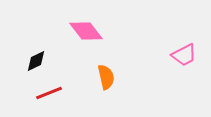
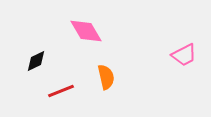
pink diamond: rotated 8 degrees clockwise
red line: moved 12 px right, 2 px up
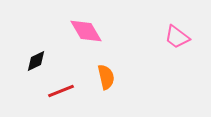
pink trapezoid: moved 7 px left, 18 px up; rotated 64 degrees clockwise
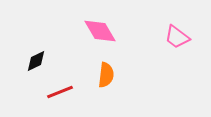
pink diamond: moved 14 px right
orange semicircle: moved 2 px up; rotated 20 degrees clockwise
red line: moved 1 px left, 1 px down
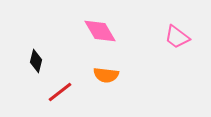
black diamond: rotated 50 degrees counterclockwise
orange semicircle: rotated 90 degrees clockwise
red line: rotated 16 degrees counterclockwise
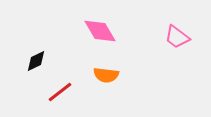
black diamond: rotated 50 degrees clockwise
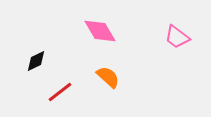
orange semicircle: moved 2 px right, 2 px down; rotated 145 degrees counterclockwise
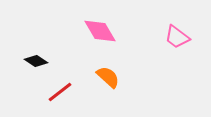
black diamond: rotated 60 degrees clockwise
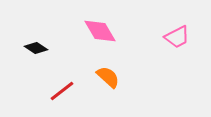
pink trapezoid: rotated 64 degrees counterclockwise
black diamond: moved 13 px up
red line: moved 2 px right, 1 px up
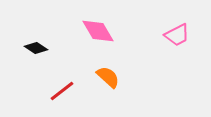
pink diamond: moved 2 px left
pink trapezoid: moved 2 px up
